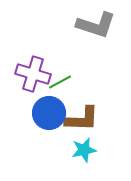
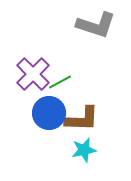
purple cross: rotated 28 degrees clockwise
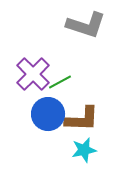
gray L-shape: moved 10 px left
blue circle: moved 1 px left, 1 px down
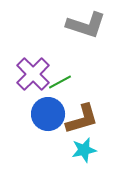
brown L-shape: rotated 18 degrees counterclockwise
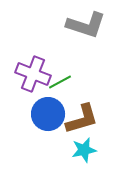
purple cross: rotated 24 degrees counterclockwise
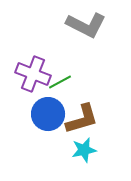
gray L-shape: rotated 9 degrees clockwise
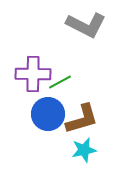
purple cross: rotated 20 degrees counterclockwise
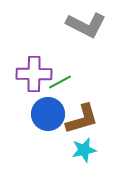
purple cross: moved 1 px right
